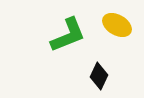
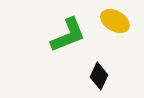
yellow ellipse: moved 2 px left, 4 px up
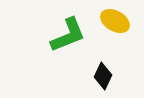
black diamond: moved 4 px right
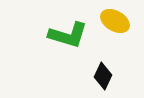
green L-shape: rotated 39 degrees clockwise
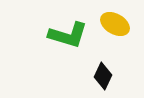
yellow ellipse: moved 3 px down
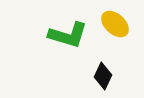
yellow ellipse: rotated 12 degrees clockwise
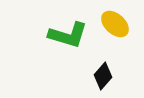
black diamond: rotated 16 degrees clockwise
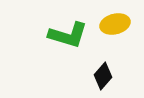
yellow ellipse: rotated 56 degrees counterclockwise
